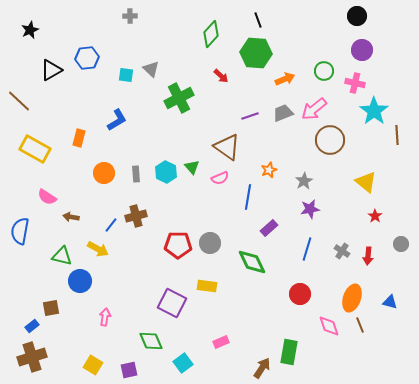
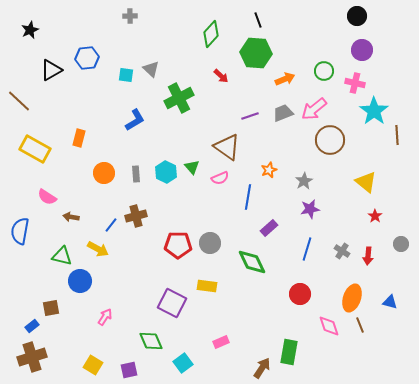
blue L-shape at (117, 120): moved 18 px right
pink arrow at (105, 317): rotated 24 degrees clockwise
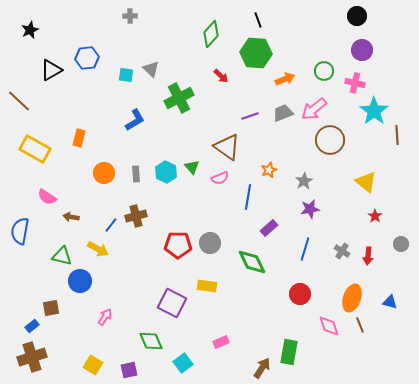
blue line at (307, 249): moved 2 px left
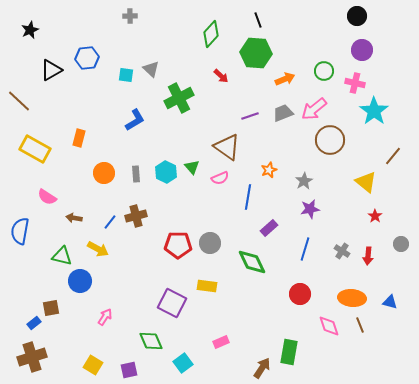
brown line at (397, 135): moved 4 px left, 21 px down; rotated 42 degrees clockwise
brown arrow at (71, 217): moved 3 px right, 1 px down
blue line at (111, 225): moved 1 px left, 3 px up
orange ellipse at (352, 298): rotated 76 degrees clockwise
blue rectangle at (32, 326): moved 2 px right, 3 px up
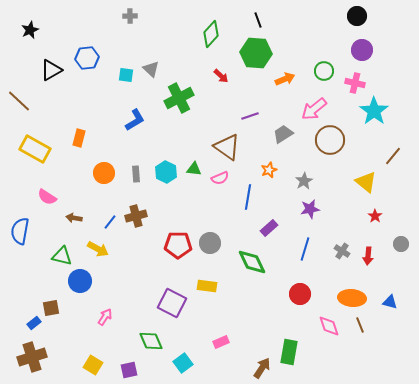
gray trapezoid at (283, 113): moved 21 px down; rotated 10 degrees counterclockwise
green triangle at (192, 167): moved 2 px right, 2 px down; rotated 42 degrees counterclockwise
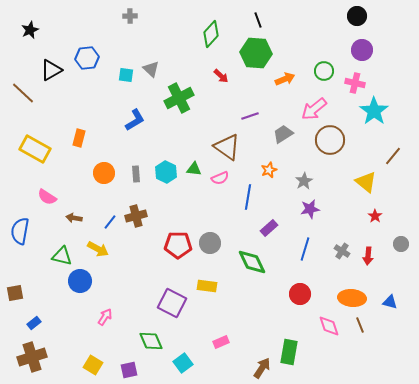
brown line at (19, 101): moved 4 px right, 8 px up
brown square at (51, 308): moved 36 px left, 15 px up
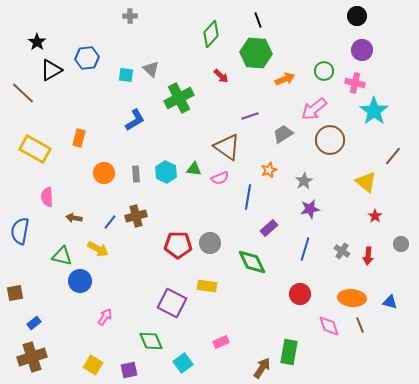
black star at (30, 30): moved 7 px right, 12 px down; rotated 12 degrees counterclockwise
pink semicircle at (47, 197): rotated 54 degrees clockwise
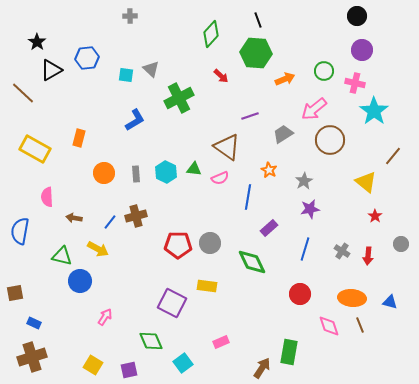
orange star at (269, 170): rotated 21 degrees counterclockwise
blue rectangle at (34, 323): rotated 64 degrees clockwise
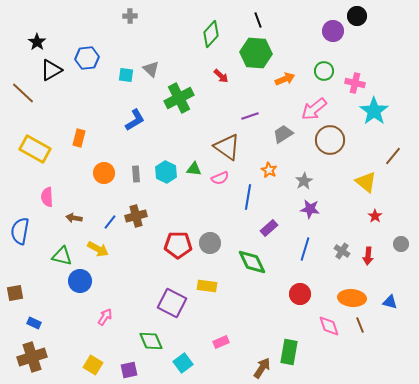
purple circle at (362, 50): moved 29 px left, 19 px up
purple star at (310, 209): rotated 18 degrees clockwise
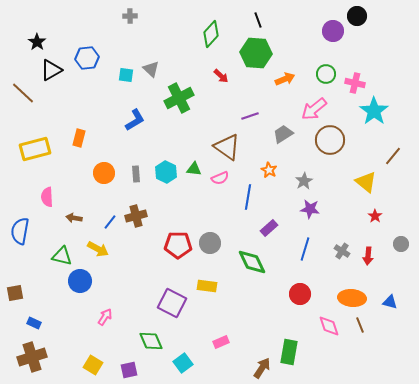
green circle at (324, 71): moved 2 px right, 3 px down
yellow rectangle at (35, 149): rotated 44 degrees counterclockwise
